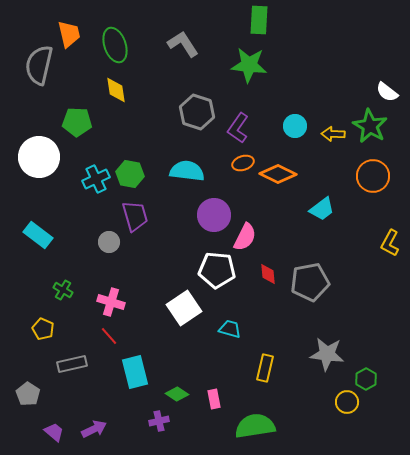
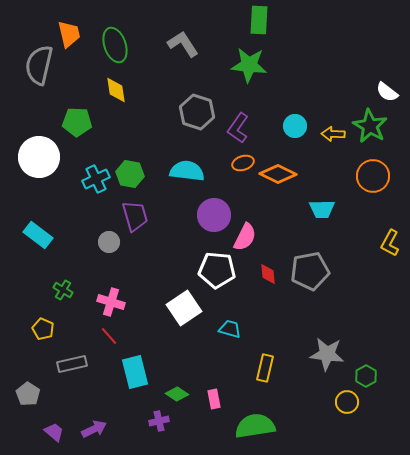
cyan trapezoid at (322, 209): rotated 36 degrees clockwise
gray pentagon at (310, 282): moved 11 px up
green hexagon at (366, 379): moved 3 px up
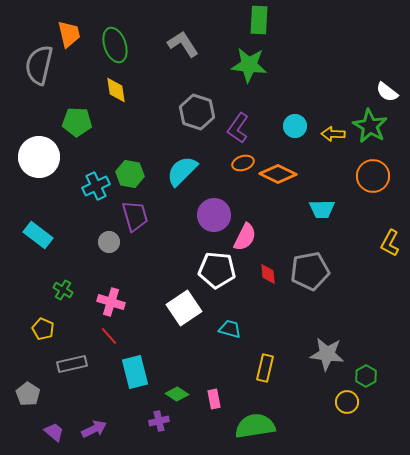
cyan semicircle at (187, 171): moved 5 px left; rotated 52 degrees counterclockwise
cyan cross at (96, 179): moved 7 px down
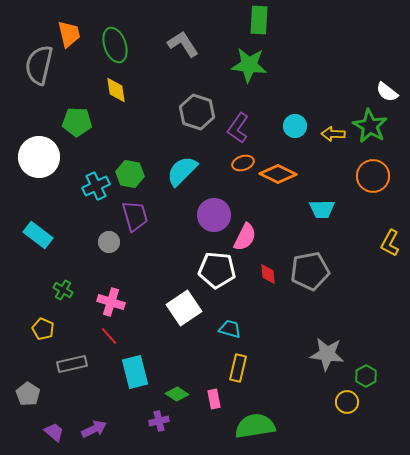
yellow rectangle at (265, 368): moved 27 px left
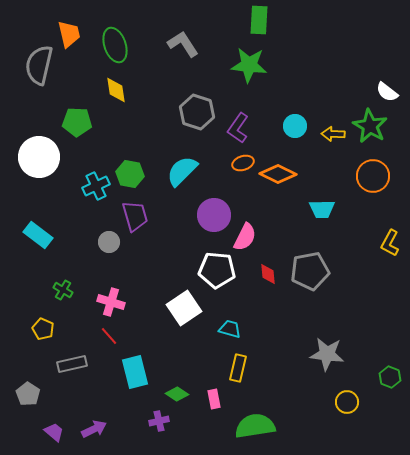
green hexagon at (366, 376): moved 24 px right, 1 px down; rotated 10 degrees counterclockwise
